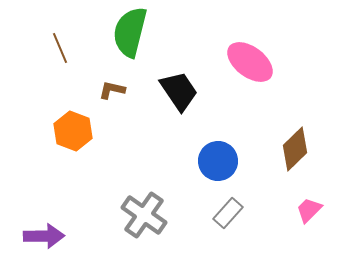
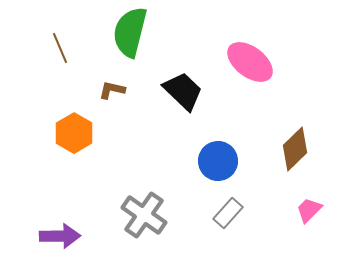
black trapezoid: moved 4 px right; rotated 12 degrees counterclockwise
orange hexagon: moved 1 px right, 2 px down; rotated 9 degrees clockwise
purple arrow: moved 16 px right
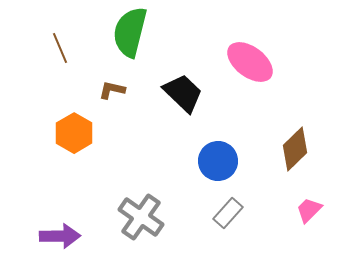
black trapezoid: moved 2 px down
gray cross: moved 3 px left, 2 px down
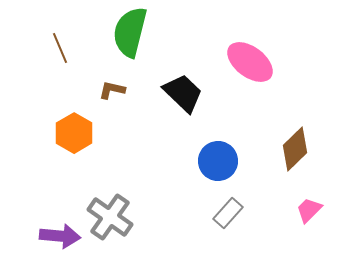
gray cross: moved 31 px left
purple arrow: rotated 6 degrees clockwise
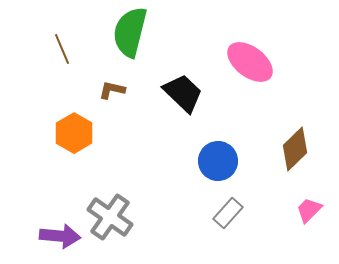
brown line: moved 2 px right, 1 px down
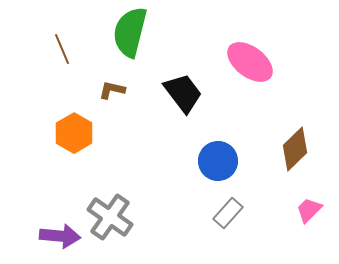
black trapezoid: rotated 9 degrees clockwise
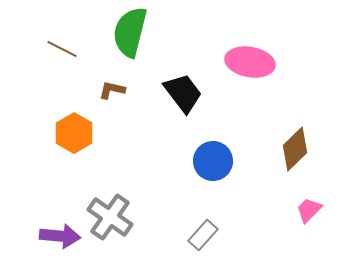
brown line: rotated 40 degrees counterclockwise
pink ellipse: rotated 27 degrees counterclockwise
blue circle: moved 5 px left
gray rectangle: moved 25 px left, 22 px down
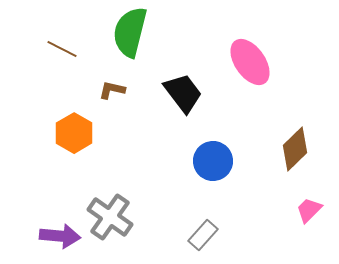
pink ellipse: rotated 45 degrees clockwise
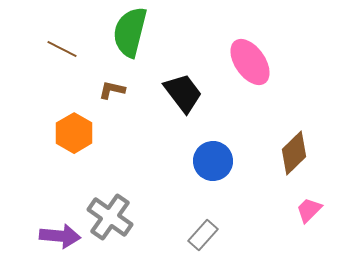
brown diamond: moved 1 px left, 4 px down
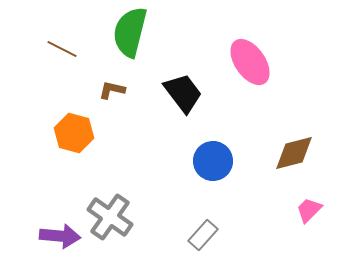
orange hexagon: rotated 15 degrees counterclockwise
brown diamond: rotated 30 degrees clockwise
